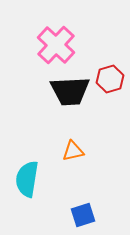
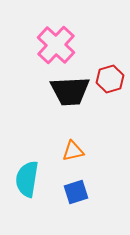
blue square: moved 7 px left, 23 px up
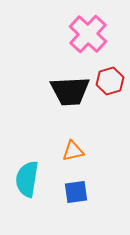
pink cross: moved 32 px right, 11 px up
red hexagon: moved 2 px down
blue square: rotated 10 degrees clockwise
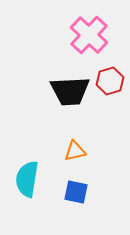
pink cross: moved 1 px right, 1 px down
orange triangle: moved 2 px right
blue square: rotated 20 degrees clockwise
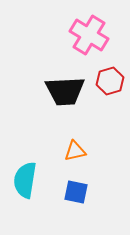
pink cross: rotated 12 degrees counterclockwise
black trapezoid: moved 5 px left
cyan semicircle: moved 2 px left, 1 px down
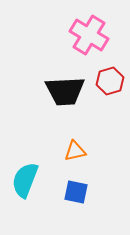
cyan semicircle: rotated 12 degrees clockwise
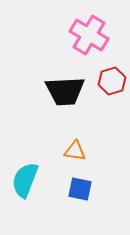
red hexagon: moved 2 px right
orange triangle: rotated 20 degrees clockwise
blue square: moved 4 px right, 3 px up
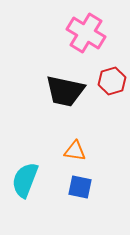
pink cross: moved 3 px left, 2 px up
black trapezoid: rotated 15 degrees clockwise
blue square: moved 2 px up
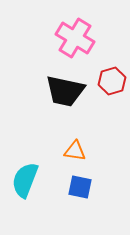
pink cross: moved 11 px left, 5 px down
